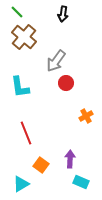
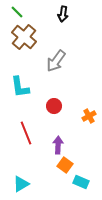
red circle: moved 12 px left, 23 px down
orange cross: moved 3 px right
purple arrow: moved 12 px left, 14 px up
orange square: moved 24 px right
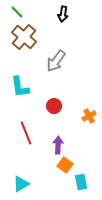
cyan rectangle: rotated 56 degrees clockwise
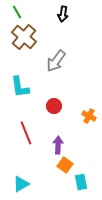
green line: rotated 16 degrees clockwise
orange cross: rotated 32 degrees counterclockwise
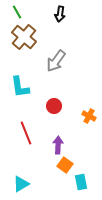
black arrow: moved 3 px left
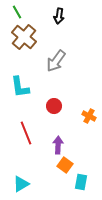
black arrow: moved 1 px left, 2 px down
cyan rectangle: rotated 21 degrees clockwise
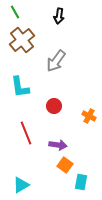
green line: moved 2 px left
brown cross: moved 2 px left, 3 px down; rotated 10 degrees clockwise
purple arrow: rotated 96 degrees clockwise
cyan triangle: moved 1 px down
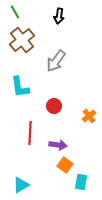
orange cross: rotated 24 degrees clockwise
red line: moved 4 px right; rotated 25 degrees clockwise
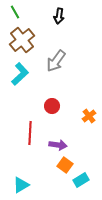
cyan L-shape: moved 13 px up; rotated 125 degrees counterclockwise
red circle: moved 2 px left
cyan rectangle: moved 2 px up; rotated 49 degrees clockwise
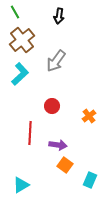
cyan rectangle: moved 9 px right; rotated 35 degrees counterclockwise
